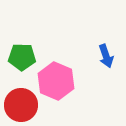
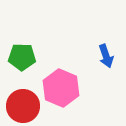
pink hexagon: moved 5 px right, 7 px down
red circle: moved 2 px right, 1 px down
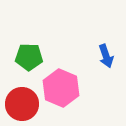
green pentagon: moved 7 px right
red circle: moved 1 px left, 2 px up
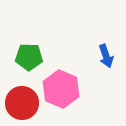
pink hexagon: moved 1 px down
red circle: moved 1 px up
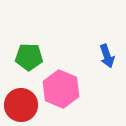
blue arrow: moved 1 px right
red circle: moved 1 px left, 2 px down
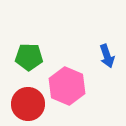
pink hexagon: moved 6 px right, 3 px up
red circle: moved 7 px right, 1 px up
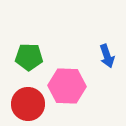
pink hexagon: rotated 21 degrees counterclockwise
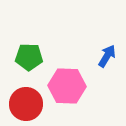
blue arrow: rotated 130 degrees counterclockwise
red circle: moved 2 px left
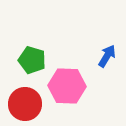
green pentagon: moved 3 px right, 3 px down; rotated 16 degrees clockwise
red circle: moved 1 px left
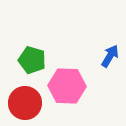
blue arrow: moved 3 px right
red circle: moved 1 px up
